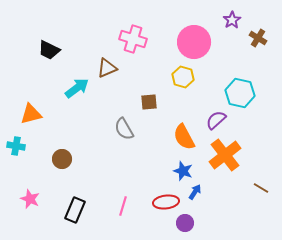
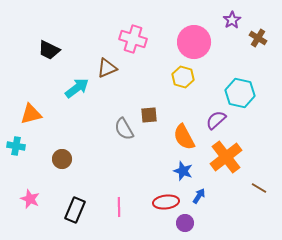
brown square: moved 13 px down
orange cross: moved 1 px right, 2 px down
brown line: moved 2 px left
blue arrow: moved 4 px right, 4 px down
pink line: moved 4 px left, 1 px down; rotated 18 degrees counterclockwise
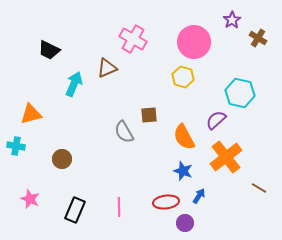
pink cross: rotated 12 degrees clockwise
cyan arrow: moved 3 px left, 4 px up; rotated 30 degrees counterclockwise
gray semicircle: moved 3 px down
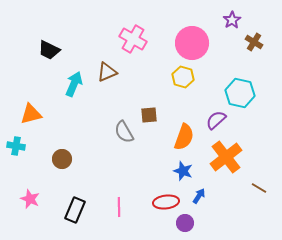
brown cross: moved 4 px left, 4 px down
pink circle: moved 2 px left, 1 px down
brown triangle: moved 4 px down
orange semicircle: rotated 132 degrees counterclockwise
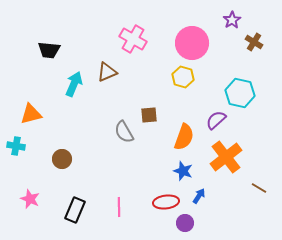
black trapezoid: rotated 20 degrees counterclockwise
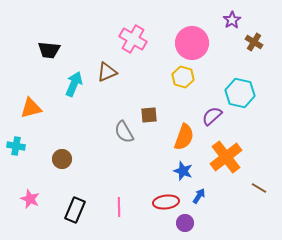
orange triangle: moved 6 px up
purple semicircle: moved 4 px left, 4 px up
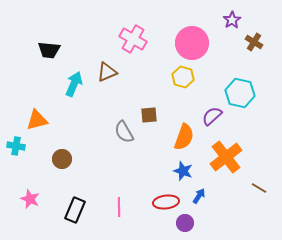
orange triangle: moved 6 px right, 12 px down
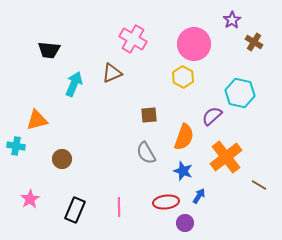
pink circle: moved 2 px right, 1 px down
brown triangle: moved 5 px right, 1 px down
yellow hexagon: rotated 10 degrees clockwise
gray semicircle: moved 22 px right, 21 px down
brown line: moved 3 px up
pink star: rotated 18 degrees clockwise
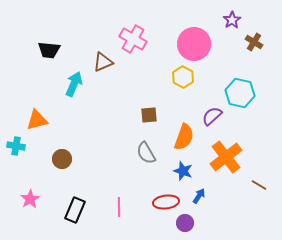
brown triangle: moved 9 px left, 11 px up
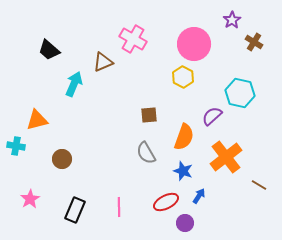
black trapezoid: rotated 35 degrees clockwise
red ellipse: rotated 20 degrees counterclockwise
